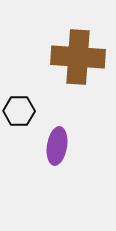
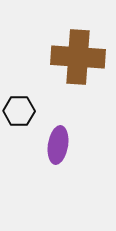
purple ellipse: moved 1 px right, 1 px up
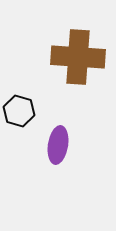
black hexagon: rotated 16 degrees clockwise
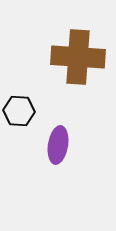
black hexagon: rotated 12 degrees counterclockwise
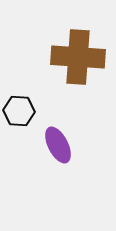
purple ellipse: rotated 36 degrees counterclockwise
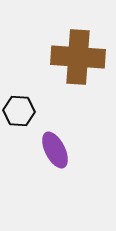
purple ellipse: moved 3 px left, 5 px down
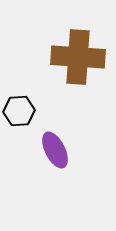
black hexagon: rotated 8 degrees counterclockwise
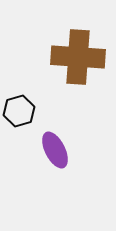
black hexagon: rotated 12 degrees counterclockwise
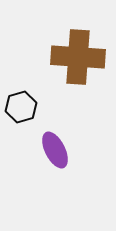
black hexagon: moved 2 px right, 4 px up
